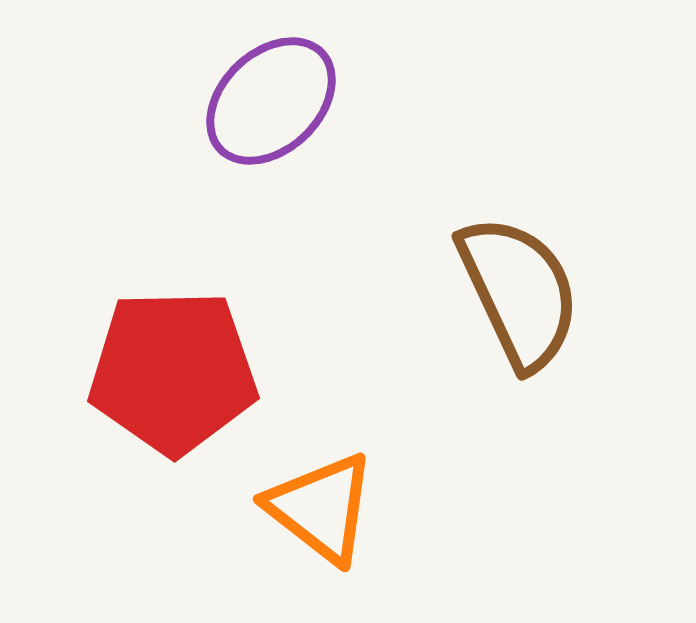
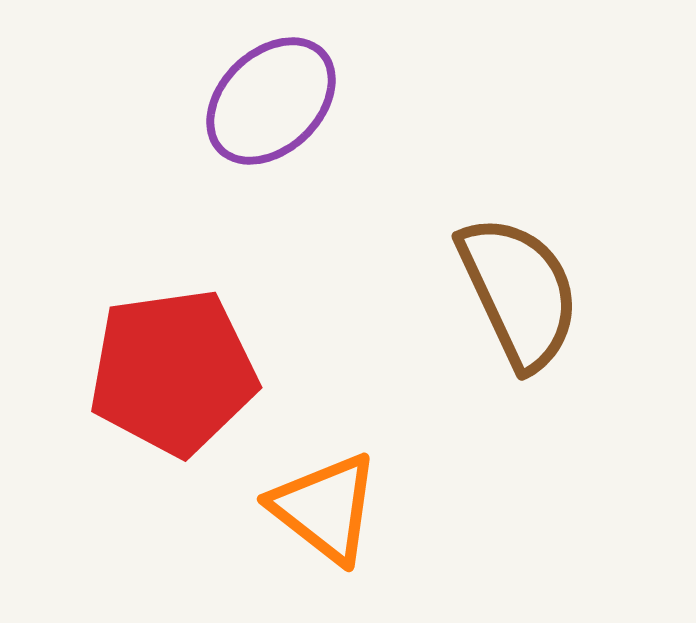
red pentagon: rotated 7 degrees counterclockwise
orange triangle: moved 4 px right
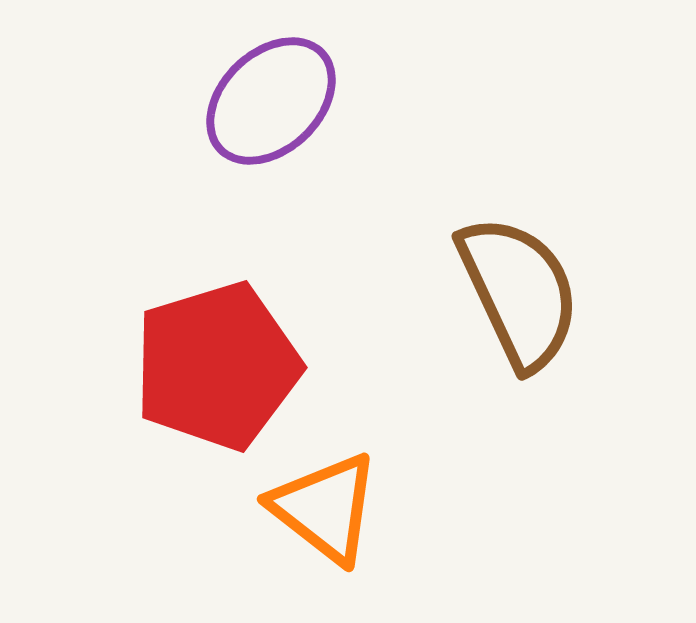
red pentagon: moved 44 px right, 6 px up; rotated 9 degrees counterclockwise
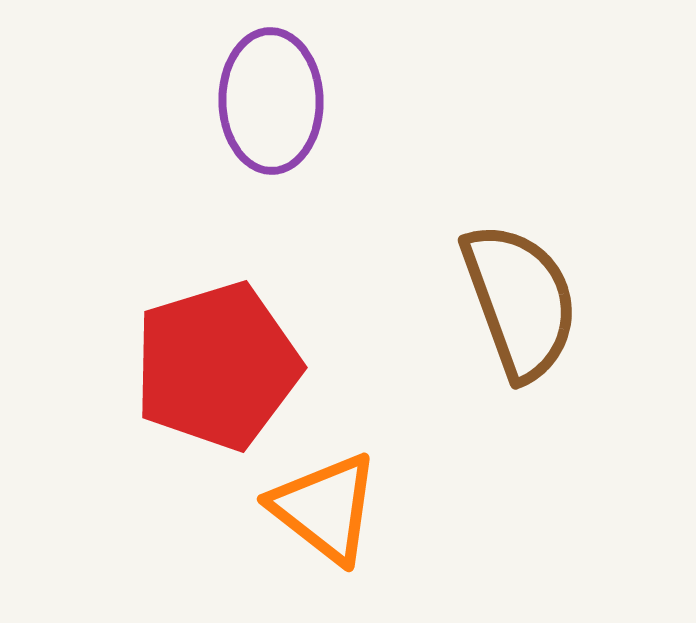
purple ellipse: rotated 47 degrees counterclockwise
brown semicircle: moved 1 px right, 9 px down; rotated 5 degrees clockwise
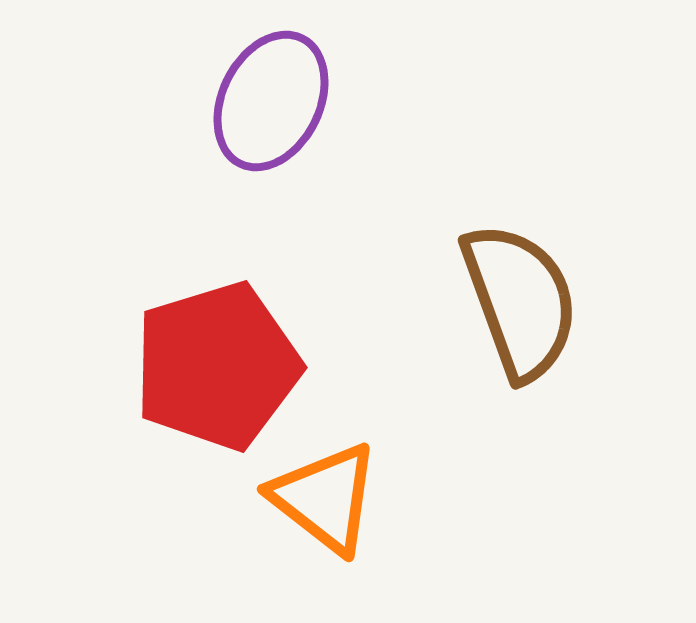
purple ellipse: rotated 27 degrees clockwise
orange triangle: moved 10 px up
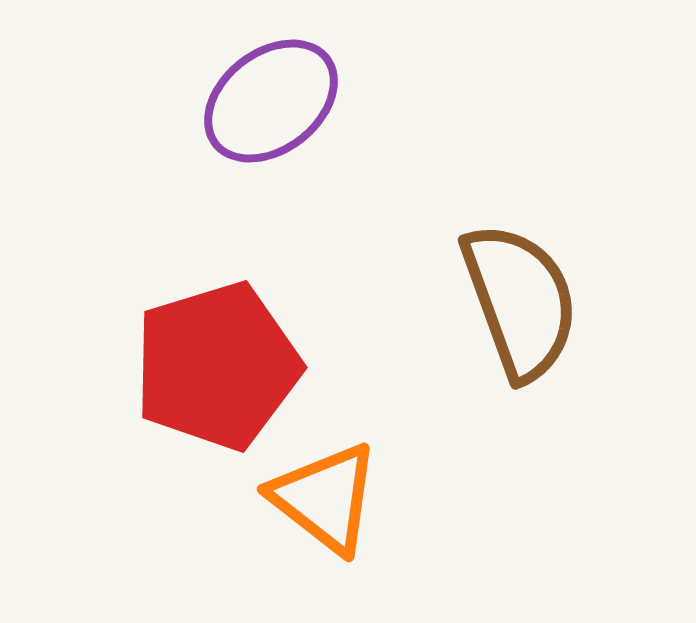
purple ellipse: rotated 26 degrees clockwise
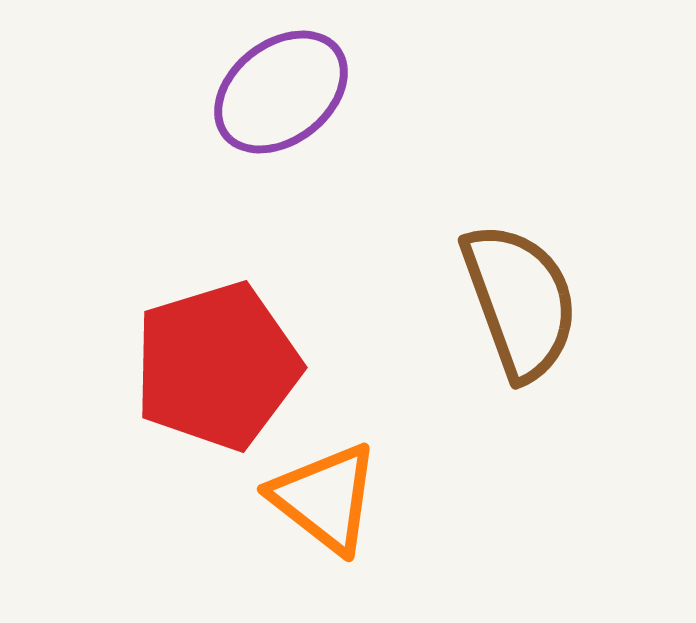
purple ellipse: moved 10 px right, 9 px up
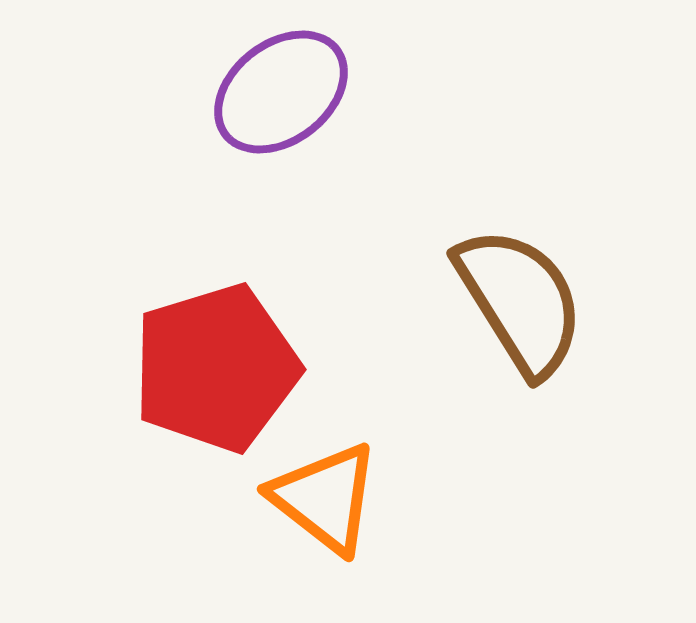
brown semicircle: rotated 12 degrees counterclockwise
red pentagon: moved 1 px left, 2 px down
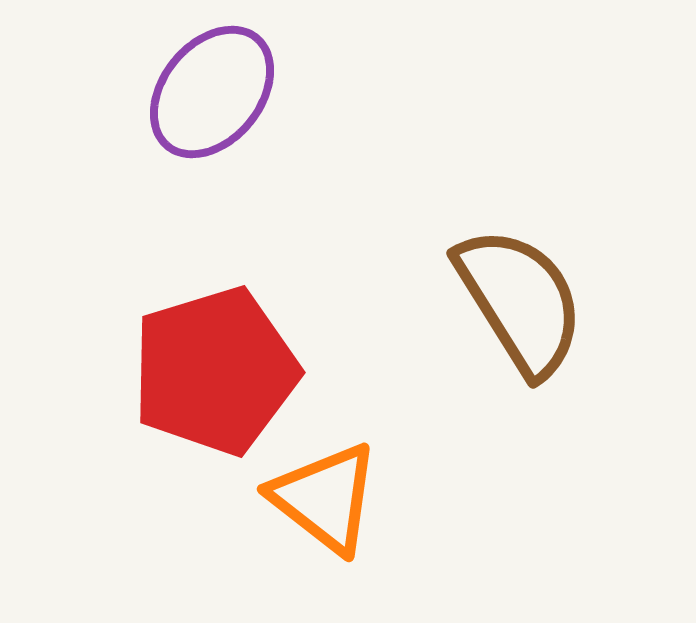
purple ellipse: moved 69 px left; rotated 13 degrees counterclockwise
red pentagon: moved 1 px left, 3 px down
